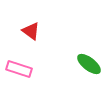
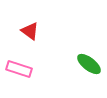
red triangle: moved 1 px left
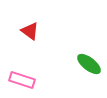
pink rectangle: moved 3 px right, 11 px down
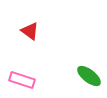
green ellipse: moved 12 px down
